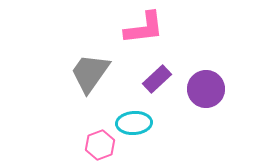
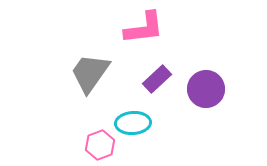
cyan ellipse: moved 1 px left
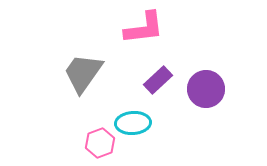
gray trapezoid: moved 7 px left
purple rectangle: moved 1 px right, 1 px down
pink hexagon: moved 2 px up
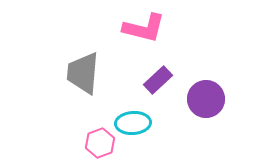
pink L-shape: rotated 21 degrees clockwise
gray trapezoid: rotated 30 degrees counterclockwise
purple circle: moved 10 px down
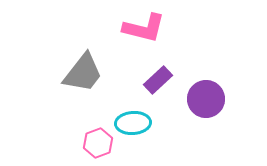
gray trapezoid: rotated 147 degrees counterclockwise
pink hexagon: moved 2 px left
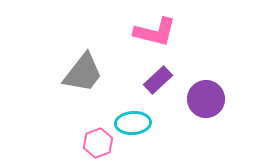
pink L-shape: moved 11 px right, 4 px down
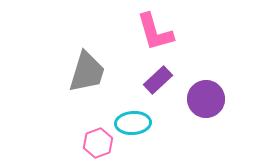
pink L-shape: rotated 60 degrees clockwise
gray trapezoid: moved 4 px right, 1 px up; rotated 21 degrees counterclockwise
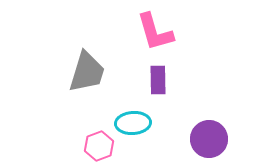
purple rectangle: rotated 48 degrees counterclockwise
purple circle: moved 3 px right, 40 px down
pink hexagon: moved 1 px right, 3 px down
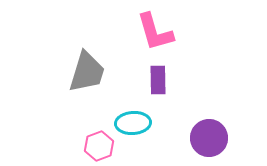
purple circle: moved 1 px up
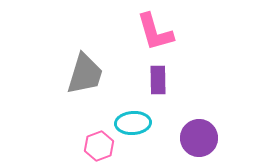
gray trapezoid: moved 2 px left, 2 px down
purple circle: moved 10 px left
